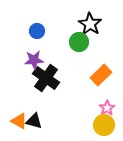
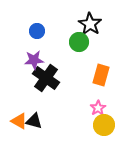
orange rectangle: rotated 30 degrees counterclockwise
pink star: moved 9 px left
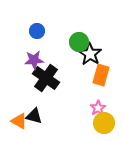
black star: moved 30 px down
black triangle: moved 5 px up
yellow circle: moved 2 px up
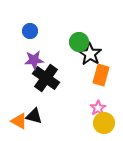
blue circle: moved 7 px left
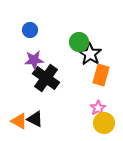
blue circle: moved 1 px up
black triangle: moved 1 px right, 3 px down; rotated 12 degrees clockwise
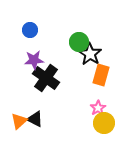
orange triangle: rotated 48 degrees clockwise
